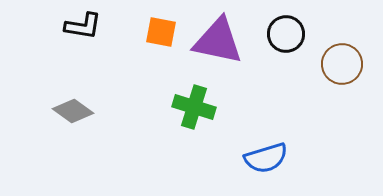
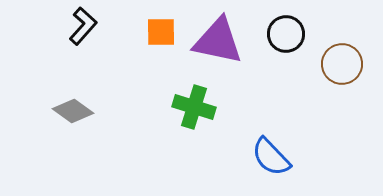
black L-shape: rotated 57 degrees counterclockwise
orange square: rotated 12 degrees counterclockwise
blue semicircle: moved 5 px right, 1 px up; rotated 63 degrees clockwise
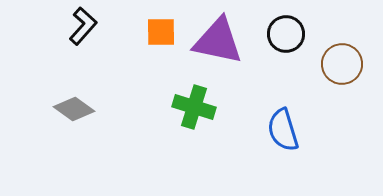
gray diamond: moved 1 px right, 2 px up
blue semicircle: moved 12 px right, 27 px up; rotated 27 degrees clockwise
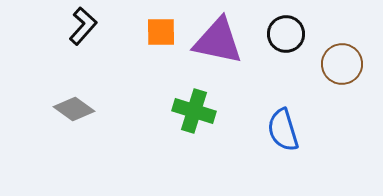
green cross: moved 4 px down
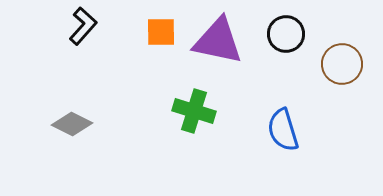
gray diamond: moved 2 px left, 15 px down; rotated 9 degrees counterclockwise
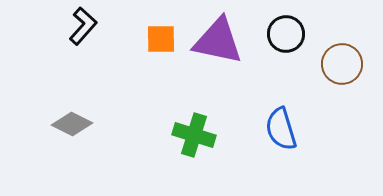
orange square: moved 7 px down
green cross: moved 24 px down
blue semicircle: moved 2 px left, 1 px up
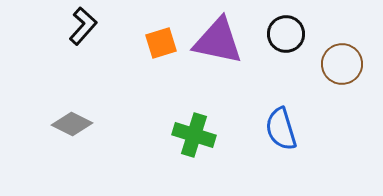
orange square: moved 4 px down; rotated 16 degrees counterclockwise
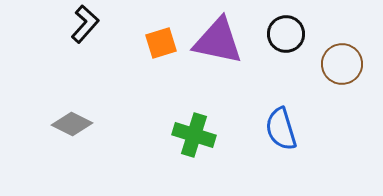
black L-shape: moved 2 px right, 2 px up
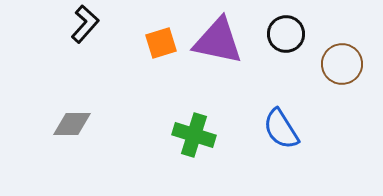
gray diamond: rotated 27 degrees counterclockwise
blue semicircle: rotated 15 degrees counterclockwise
